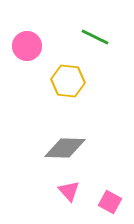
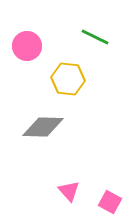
yellow hexagon: moved 2 px up
gray diamond: moved 22 px left, 21 px up
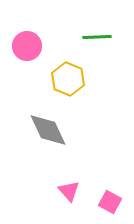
green line: moved 2 px right; rotated 28 degrees counterclockwise
yellow hexagon: rotated 16 degrees clockwise
gray diamond: moved 5 px right, 3 px down; rotated 63 degrees clockwise
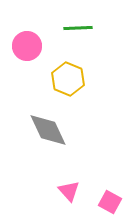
green line: moved 19 px left, 9 px up
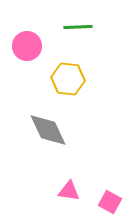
green line: moved 1 px up
yellow hexagon: rotated 16 degrees counterclockwise
pink triangle: rotated 40 degrees counterclockwise
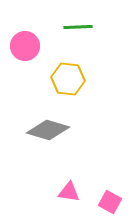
pink circle: moved 2 px left
gray diamond: rotated 48 degrees counterclockwise
pink triangle: moved 1 px down
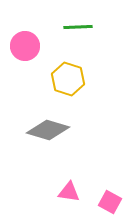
yellow hexagon: rotated 12 degrees clockwise
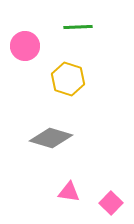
gray diamond: moved 3 px right, 8 px down
pink square: moved 1 px right, 1 px down; rotated 15 degrees clockwise
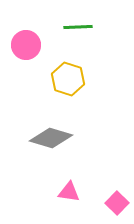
pink circle: moved 1 px right, 1 px up
pink square: moved 6 px right
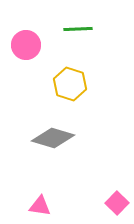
green line: moved 2 px down
yellow hexagon: moved 2 px right, 5 px down
gray diamond: moved 2 px right
pink triangle: moved 29 px left, 14 px down
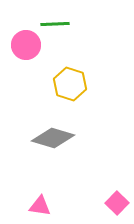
green line: moved 23 px left, 5 px up
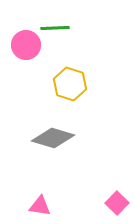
green line: moved 4 px down
